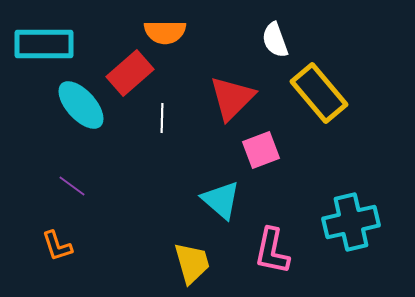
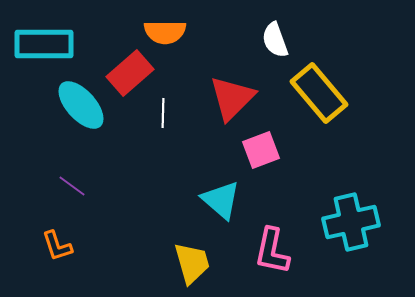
white line: moved 1 px right, 5 px up
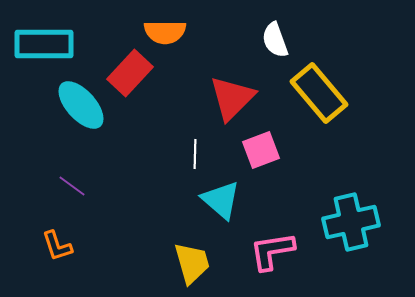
red rectangle: rotated 6 degrees counterclockwise
white line: moved 32 px right, 41 px down
pink L-shape: rotated 69 degrees clockwise
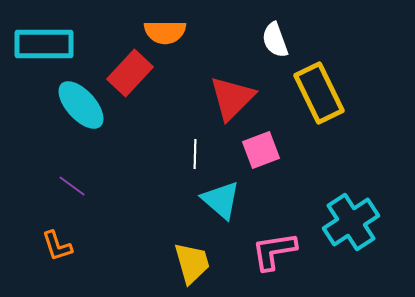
yellow rectangle: rotated 14 degrees clockwise
cyan cross: rotated 20 degrees counterclockwise
pink L-shape: moved 2 px right
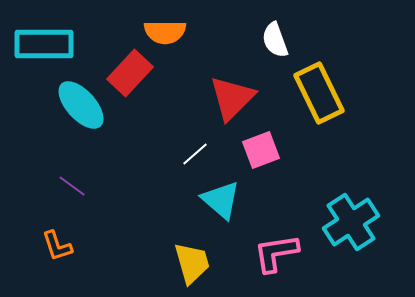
white line: rotated 48 degrees clockwise
pink L-shape: moved 2 px right, 2 px down
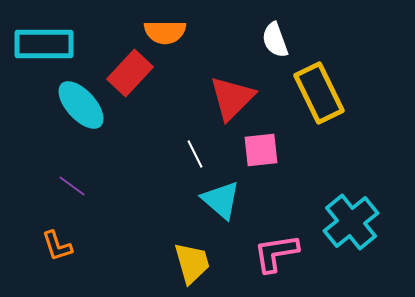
pink square: rotated 15 degrees clockwise
white line: rotated 76 degrees counterclockwise
cyan cross: rotated 6 degrees counterclockwise
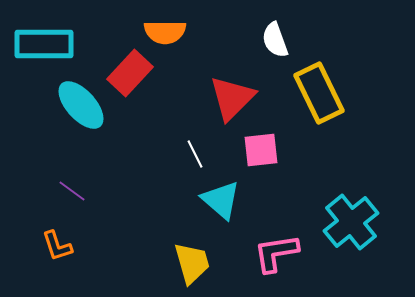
purple line: moved 5 px down
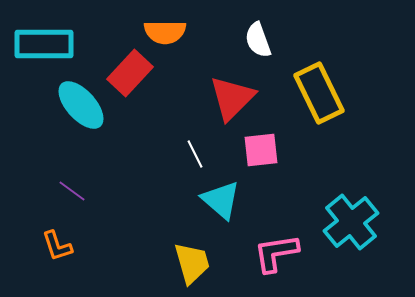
white semicircle: moved 17 px left
